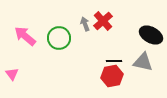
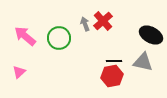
pink triangle: moved 7 px right, 2 px up; rotated 24 degrees clockwise
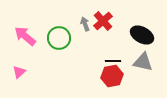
black ellipse: moved 9 px left
black line: moved 1 px left
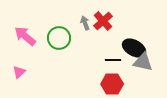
gray arrow: moved 1 px up
black ellipse: moved 8 px left, 13 px down
black line: moved 1 px up
red hexagon: moved 8 px down; rotated 10 degrees clockwise
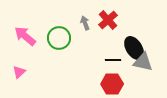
red cross: moved 5 px right, 1 px up
black ellipse: rotated 30 degrees clockwise
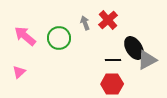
gray triangle: moved 4 px right, 2 px up; rotated 40 degrees counterclockwise
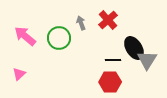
gray arrow: moved 4 px left
gray triangle: rotated 30 degrees counterclockwise
pink triangle: moved 2 px down
red hexagon: moved 2 px left, 2 px up
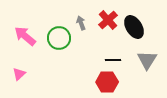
black ellipse: moved 21 px up
red hexagon: moved 3 px left
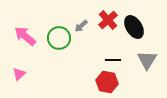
gray arrow: moved 3 px down; rotated 112 degrees counterclockwise
red hexagon: rotated 10 degrees clockwise
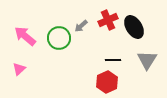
red cross: rotated 18 degrees clockwise
pink triangle: moved 5 px up
red hexagon: rotated 25 degrees clockwise
